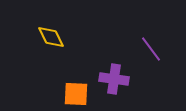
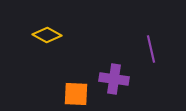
yellow diamond: moved 4 px left, 2 px up; rotated 36 degrees counterclockwise
purple line: rotated 24 degrees clockwise
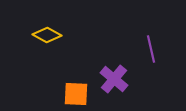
purple cross: rotated 32 degrees clockwise
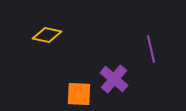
yellow diamond: rotated 16 degrees counterclockwise
orange square: moved 3 px right
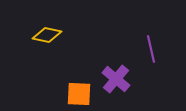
purple cross: moved 2 px right
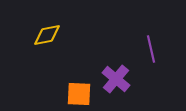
yellow diamond: rotated 24 degrees counterclockwise
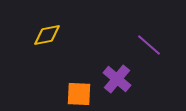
purple line: moved 2 px left, 4 px up; rotated 36 degrees counterclockwise
purple cross: moved 1 px right
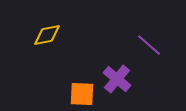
orange square: moved 3 px right
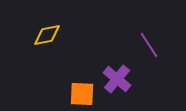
purple line: rotated 16 degrees clockwise
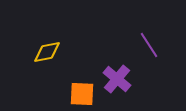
yellow diamond: moved 17 px down
